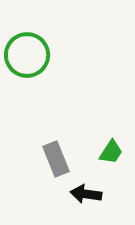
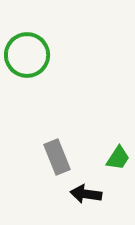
green trapezoid: moved 7 px right, 6 px down
gray rectangle: moved 1 px right, 2 px up
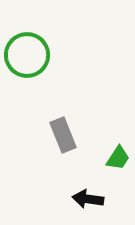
gray rectangle: moved 6 px right, 22 px up
black arrow: moved 2 px right, 5 px down
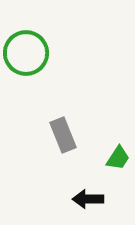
green circle: moved 1 px left, 2 px up
black arrow: rotated 8 degrees counterclockwise
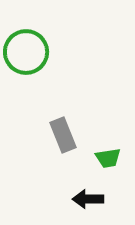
green circle: moved 1 px up
green trapezoid: moved 10 px left; rotated 48 degrees clockwise
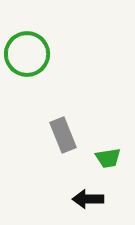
green circle: moved 1 px right, 2 px down
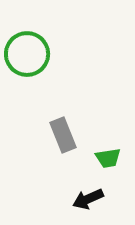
black arrow: rotated 24 degrees counterclockwise
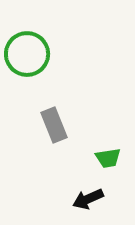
gray rectangle: moved 9 px left, 10 px up
